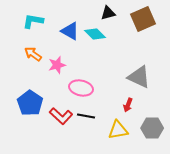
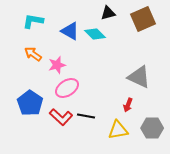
pink ellipse: moved 14 px left; rotated 45 degrees counterclockwise
red L-shape: moved 1 px down
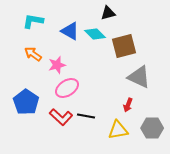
brown square: moved 19 px left, 27 px down; rotated 10 degrees clockwise
blue pentagon: moved 4 px left, 1 px up
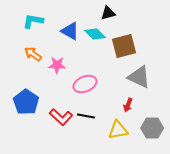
pink star: rotated 18 degrees clockwise
pink ellipse: moved 18 px right, 4 px up; rotated 10 degrees clockwise
